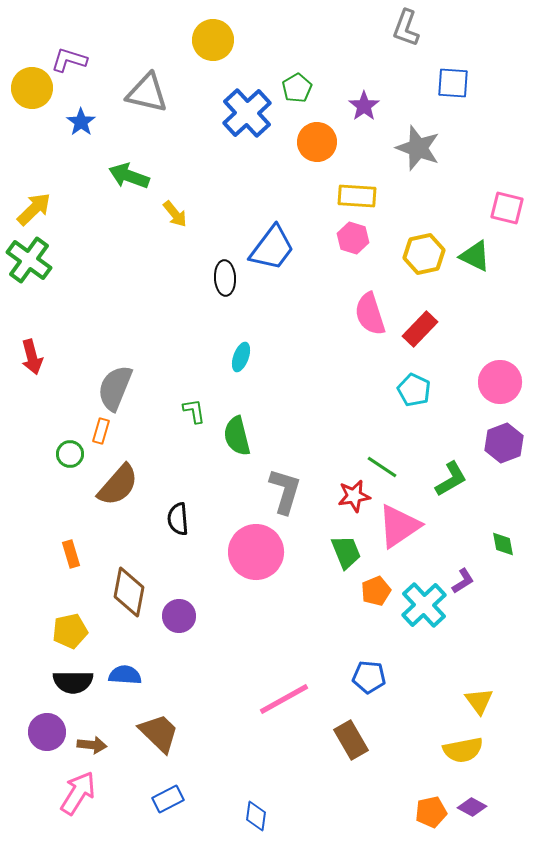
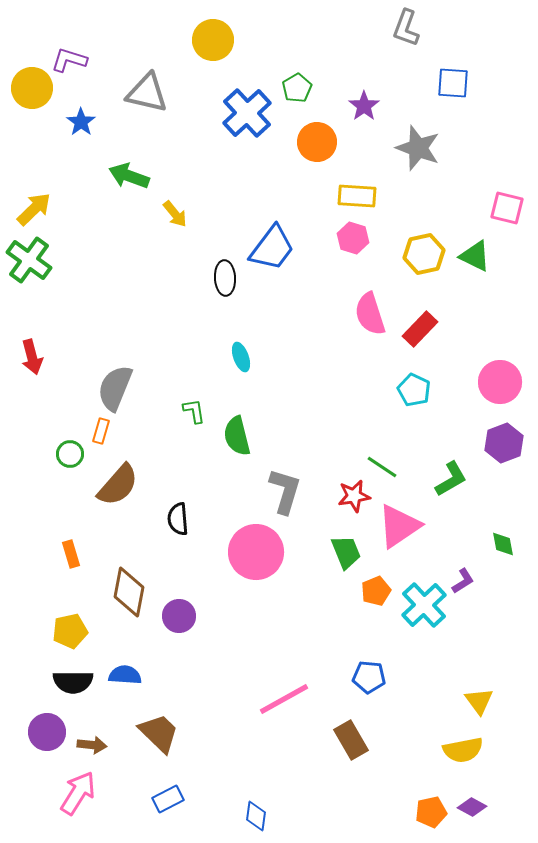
cyan ellipse at (241, 357): rotated 40 degrees counterclockwise
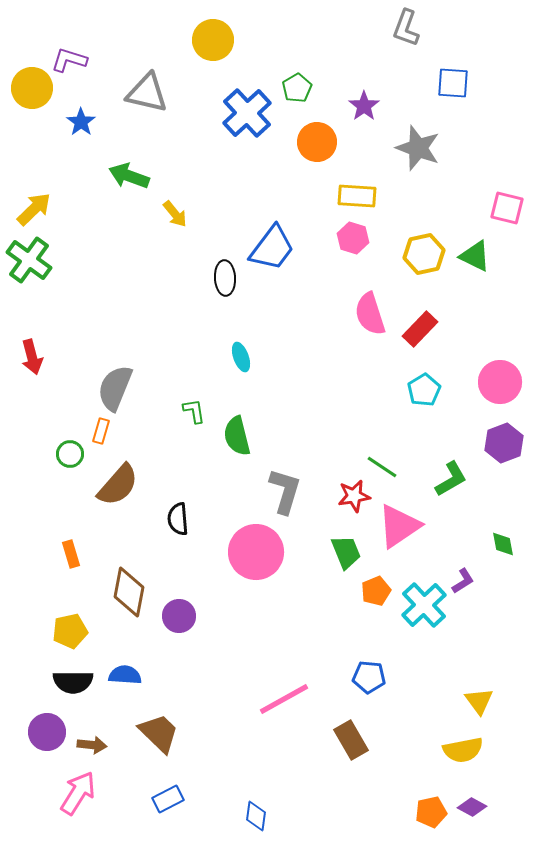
cyan pentagon at (414, 390): moved 10 px right; rotated 16 degrees clockwise
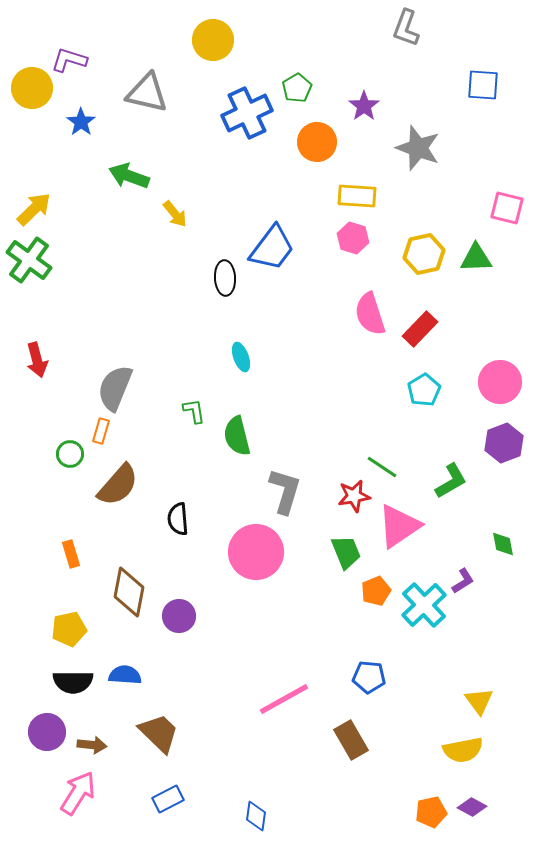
blue square at (453, 83): moved 30 px right, 2 px down
blue cross at (247, 113): rotated 18 degrees clockwise
green triangle at (475, 256): moved 1 px right, 2 px down; rotated 28 degrees counterclockwise
red arrow at (32, 357): moved 5 px right, 3 px down
green L-shape at (451, 479): moved 2 px down
yellow pentagon at (70, 631): moved 1 px left, 2 px up
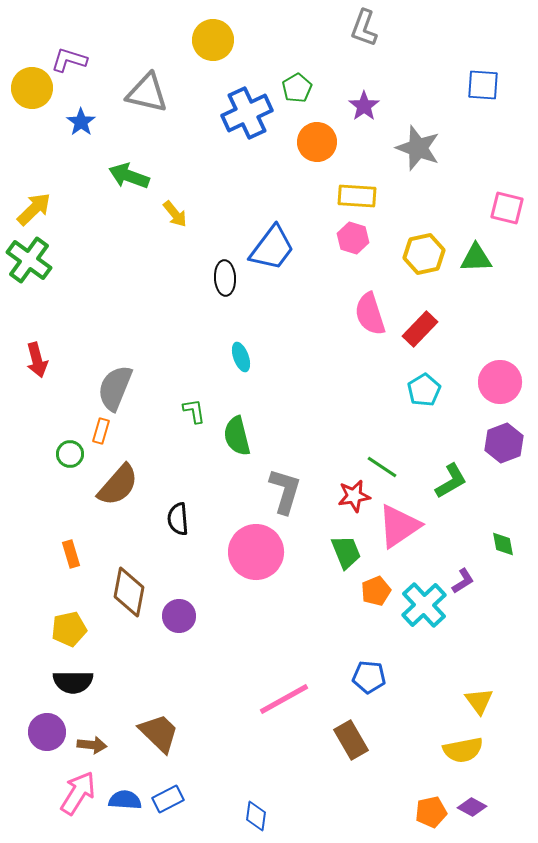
gray L-shape at (406, 28): moved 42 px left
blue semicircle at (125, 675): moved 125 px down
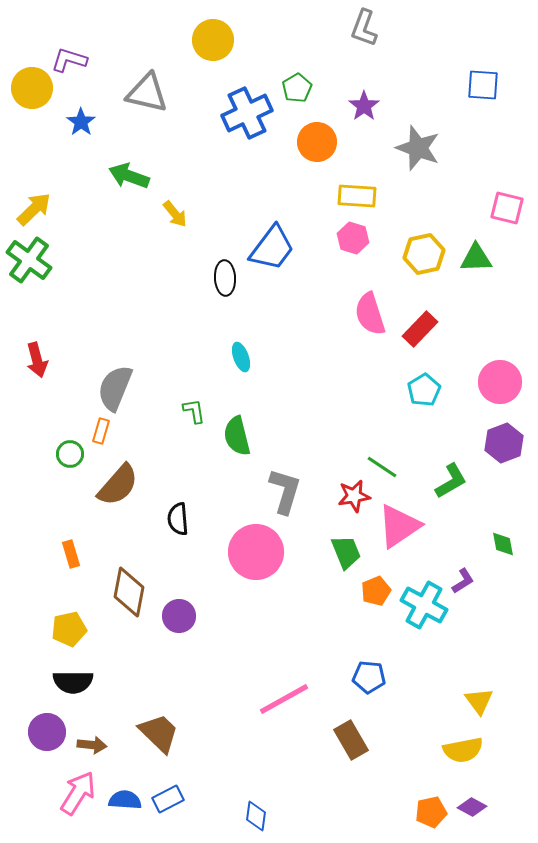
cyan cross at (424, 605): rotated 18 degrees counterclockwise
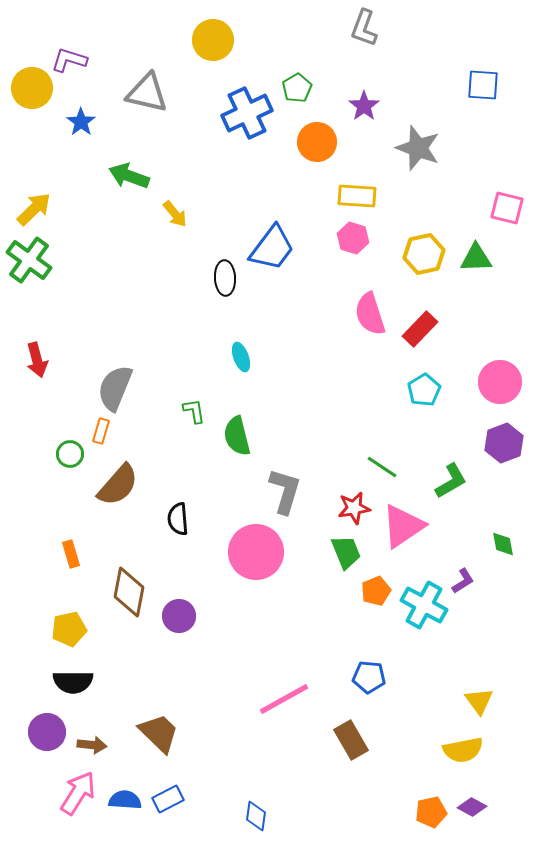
red star at (354, 496): moved 12 px down
pink triangle at (399, 526): moved 4 px right
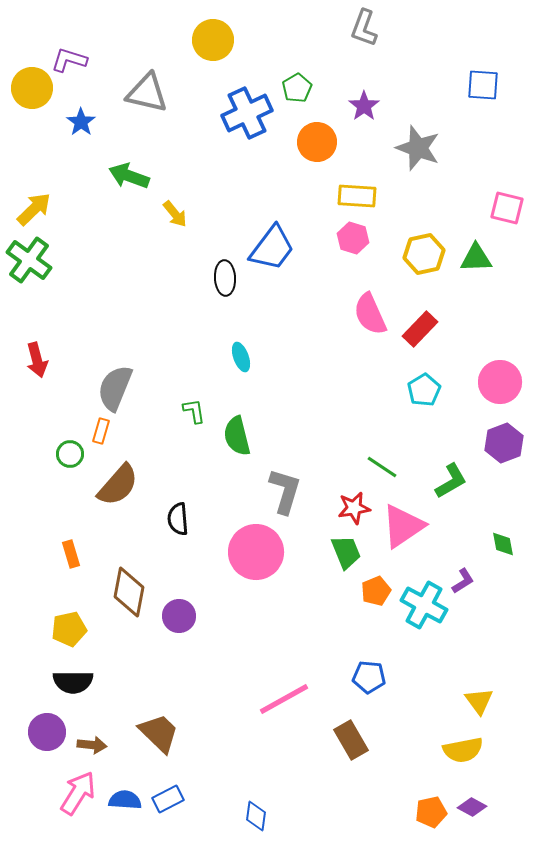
pink semicircle at (370, 314): rotated 6 degrees counterclockwise
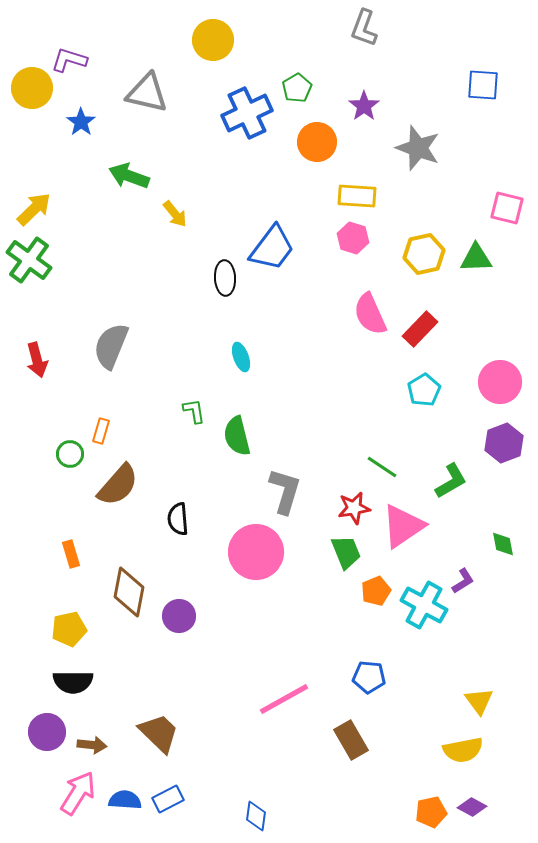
gray semicircle at (115, 388): moved 4 px left, 42 px up
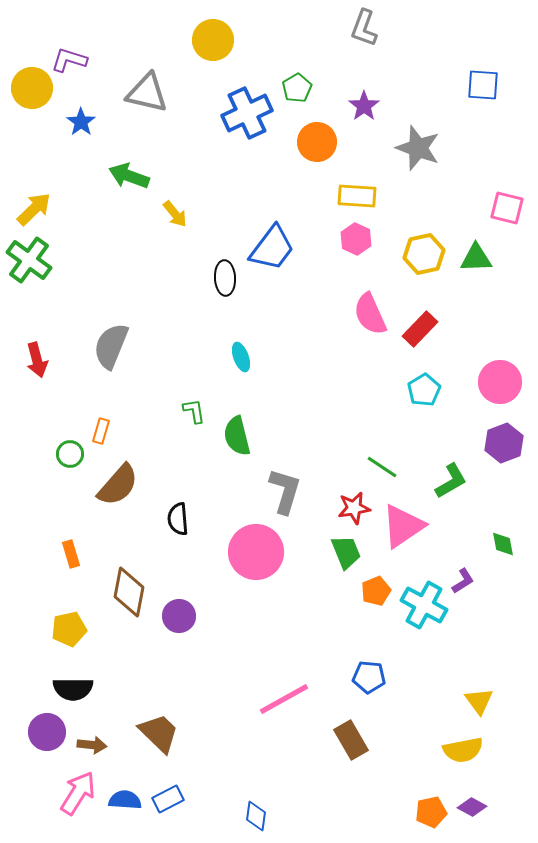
pink hexagon at (353, 238): moved 3 px right, 1 px down; rotated 8 degrees clockwise
black semicircle at (73, 682): moved 7 px down
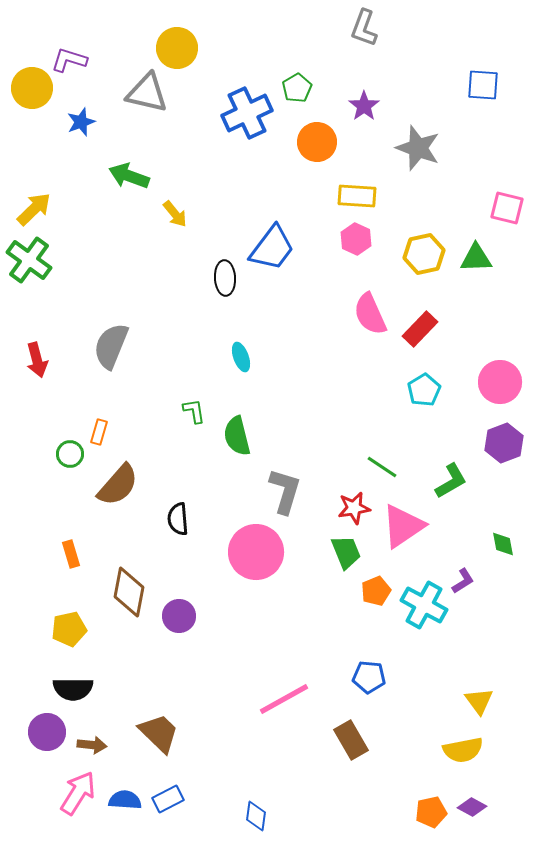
yellow circle at (213, 40): moved 36 px left, 8 px down
blue star at (81, 122): rotated 16 degrees clockwise
orange rectangle at (101, 431): moved 2 px left, 1 px down
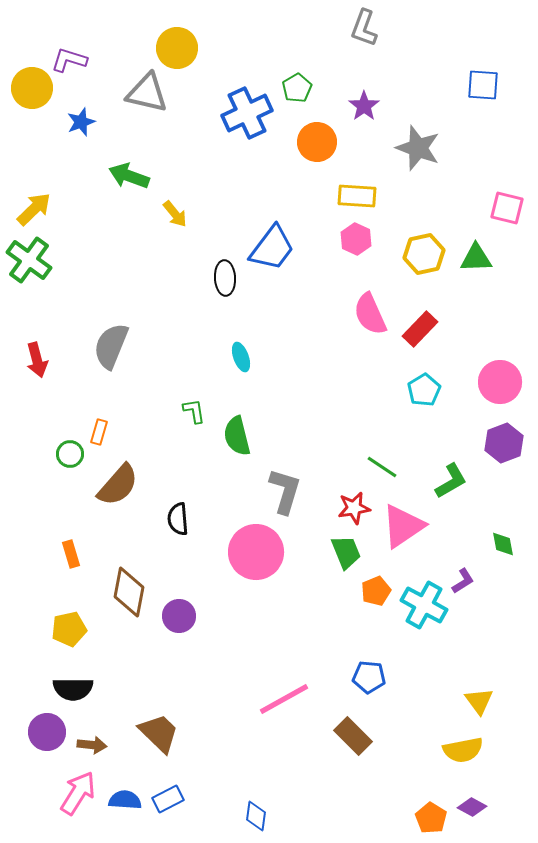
brown rectangle at (351, 740): moved 2 px right, 4 px up; rotated 15 degrees counterclockwise
orange pentagon at (431, 812): moved 6 px down; rotated 28 degrees counterclockwise
